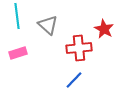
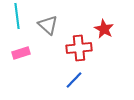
pink rectangle: moved 3 px right
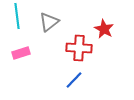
gray triangle: moved 1 px right, 3 px up; rotated 40 degrees clockwise
red cross: rotated 10 degrees clockwise
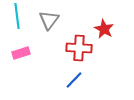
gray triangle: moved 2 px up; rotated 15 degrees counterclockwise
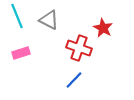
cyan line: rotated 15 degrees counterclockwise
gray triangle: rotated 40 degrees counterclockwise
red star: moved 1 px left, 1 px up
red cross: rotated 15 degrees clockwise
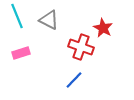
red cross: moved 2 px right, 1 px up
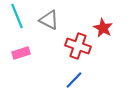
red cross: moved 3 px left, 1 px up
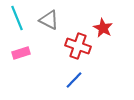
cyan line: moved 2 px down
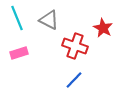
red cross: moved 3 px left
pink rectangle: moved 2 px left
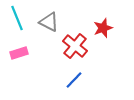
gray triangle: moved 2 px down
red star: rotated 24 degrees clockwise
red cross: rotated 20 degrees clockwise
